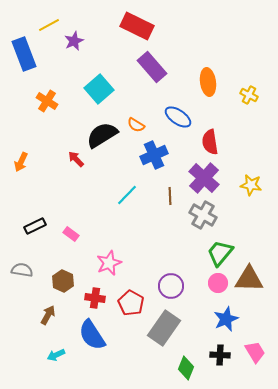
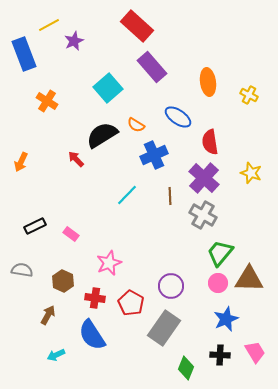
red rectangle: rotated 16 degrees clockwise
cyan square: moved 9 px right, 1 px up
yellow star: moved 12 px up; rotated 10 degrees clockwise
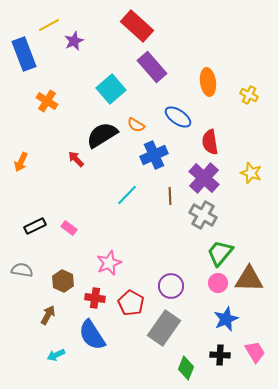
cyan square: moved 3 px right, 1 px down
pink rectangle: moved 2 px left, 6 px up
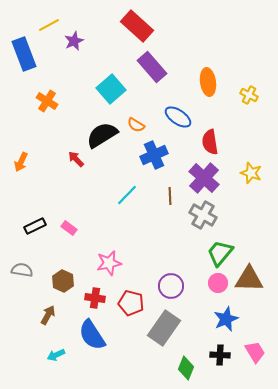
pink star: rotated 10 degrees clockwise
red pentagon: rotated 15 degrees counterclockwise
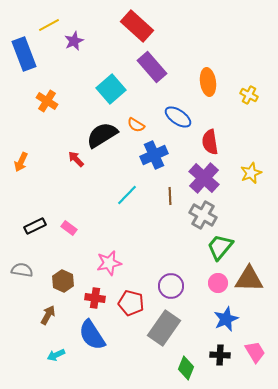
yellow star: rotated 30 degrees clockwise
green trapezoid: moved 6 px up
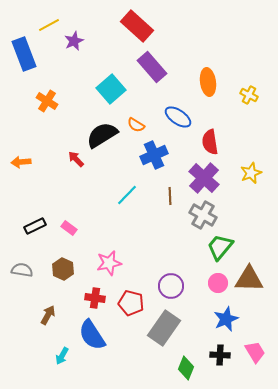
orange arrow: rotated 60 degrees clockwise
brown hexagon: moved 12 px up
cyan arrow: moved 6 px right, 1 px down; rotated 36 degrees counterclockwise
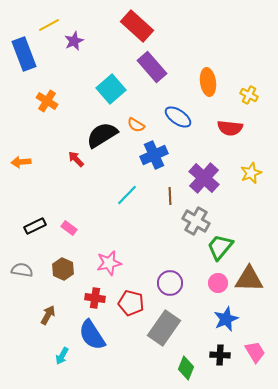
red semicircle: moved 20 px right, 14 px up; rotated 75 degrees counterclockwise
gray cross: moved 7 px left, 6 px down
purple circle: moved 1 px left, 3 px up
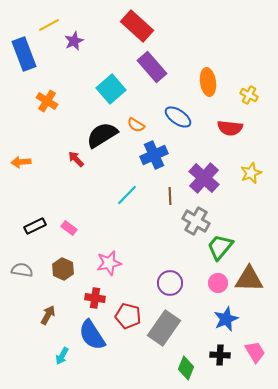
red pentagon: moved 3 px left, 13 px down
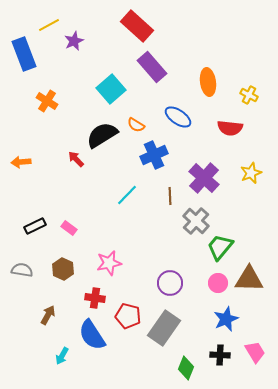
gray cross: rotated 12 degrees clockwise
